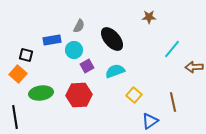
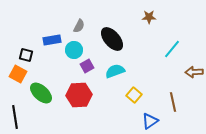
brown arrow: moved 5 px down
orange square: rotated 12 degrees counterclockwise
green ellipse: rotated 50 degrees clockwise
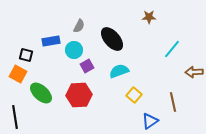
blue rectangle: moved 1 px left, 1 px down
cyan semicircle: moved 4 px right
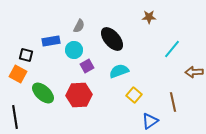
green ellipse: moved 2 px right
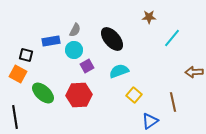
gray semicircle: moved 4 px left, 4 px down
cyan line: moved 11 px up
